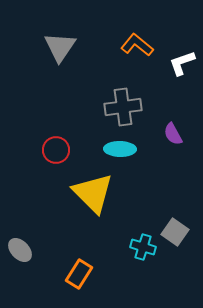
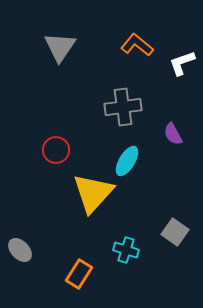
cyan ellipse: moved 7 px right, 12 px down; rotated 60 degrees counterclockwise
yellow triangle: rotated 27 degrees clockwise
cyan cross: moved 17 px left, 3 px down
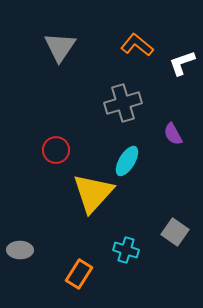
gray cross: moved 4 px up; rotated 9 degrees counterclockwise
gray ellipse: rotated 45 degrees counterclockwise
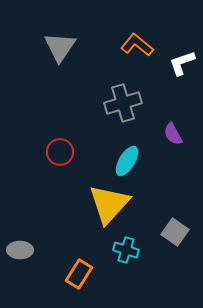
red circle: moved 4 px right, 2 px down
yellow triangle: moved 16 px right, 11 px down
